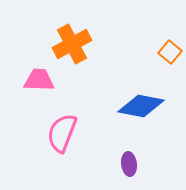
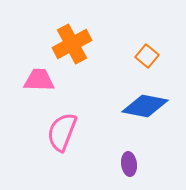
orange square: moved 23 px left, 4 px down
blue diamond: moved 4 px right
pink semicircle: moved 1 px up
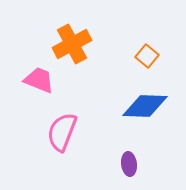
pink trapezoid: rotated 20 degrees clockwise
blue diamond: rotated 9 degrees counterclockwise
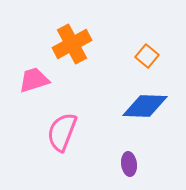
pink trapezoid: moved 5 px left; rotated 40 degrees counterclockwise
